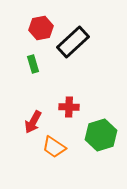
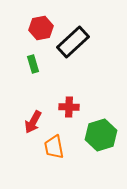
orange trapezoid: rotated 45 degrees clockwise
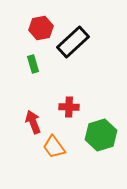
red arrow: rotated 130 degrees clockwise
orange trapezoid: rotated 25 degrees counterclockwise
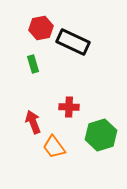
black rectangle: rotated 68 degrees clockwise
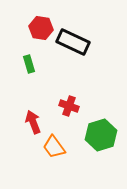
red hexagon: rotated 20 degrees clockwise
green rectangle: moved 4 px left
red cross: moved 1 px up; rotated 18 degrees clockwise
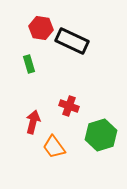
black rectangle: moved 1 px left, 1 px up
red arrow: rotated 35 degrees clockwise
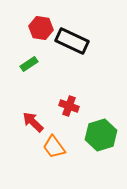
green rectangle: rotated 72 degrees clockwise
red arrow: rotated 60 degrees counterclockwise
